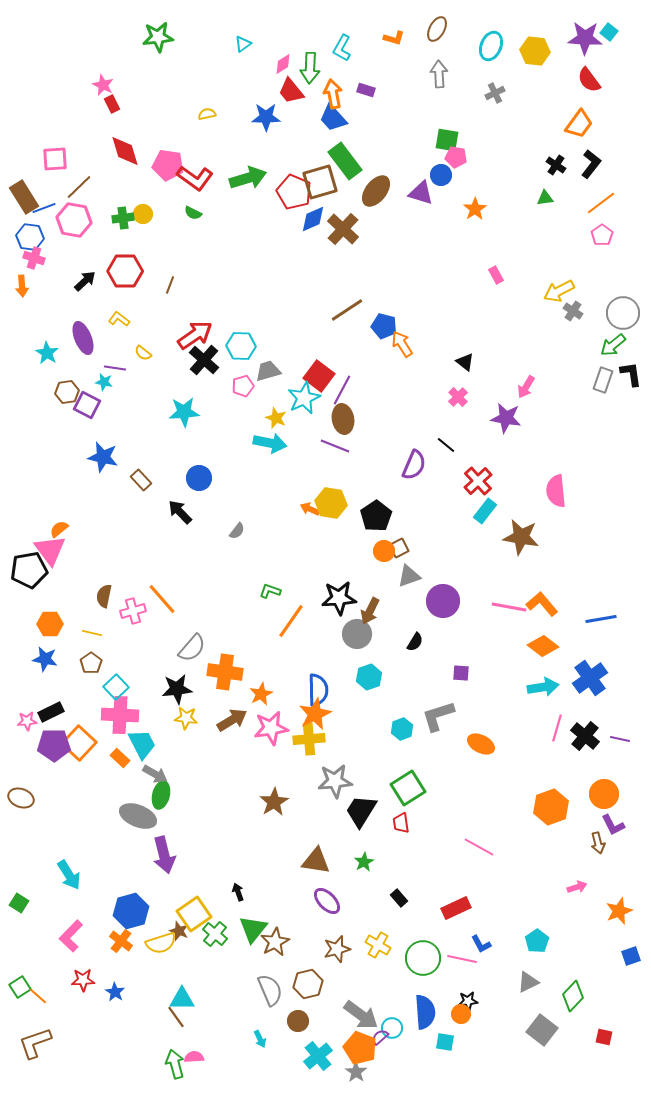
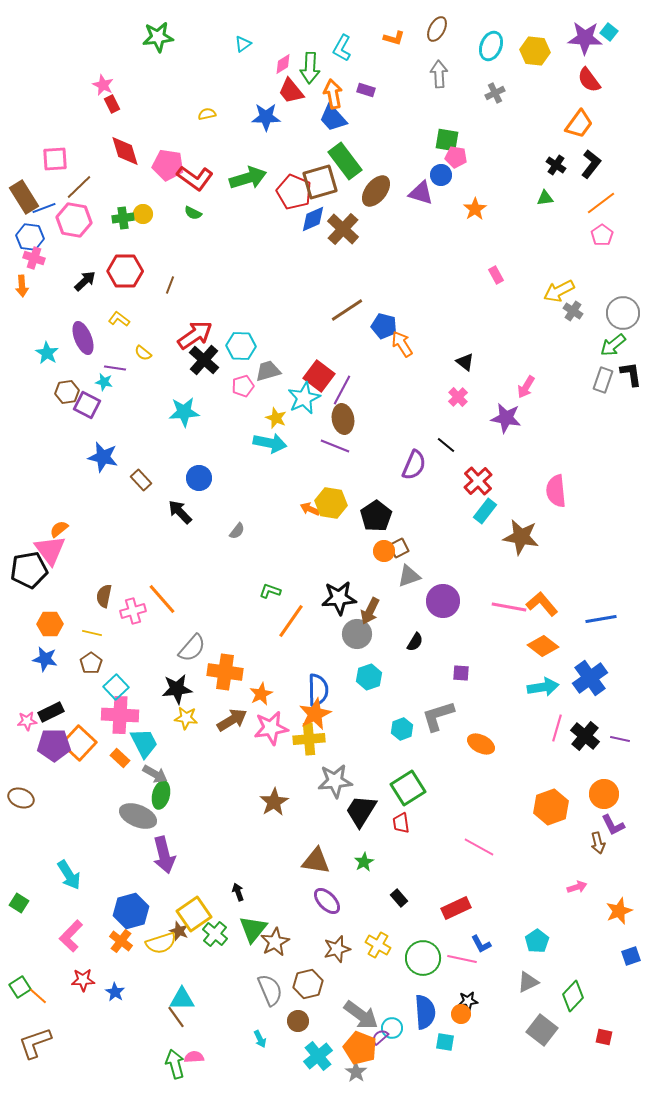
cyan trapezoid at (142, 744): moved 2 px right, 1 px up
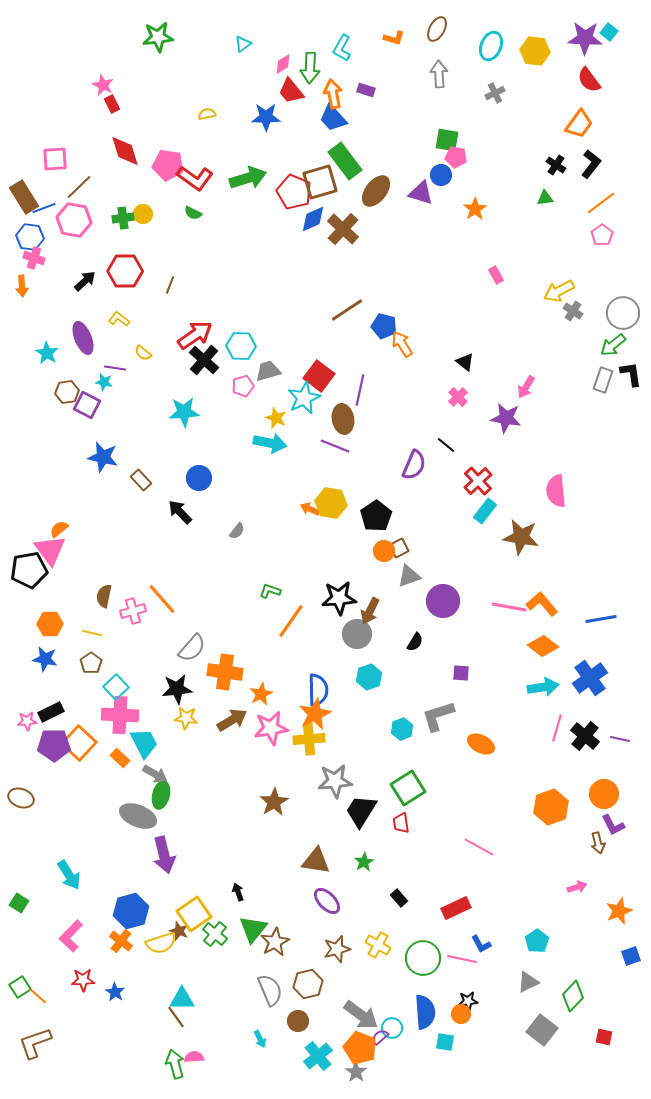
purple line at (342, 390): moved 18 px right; rotated 16 degrees counterclockwise
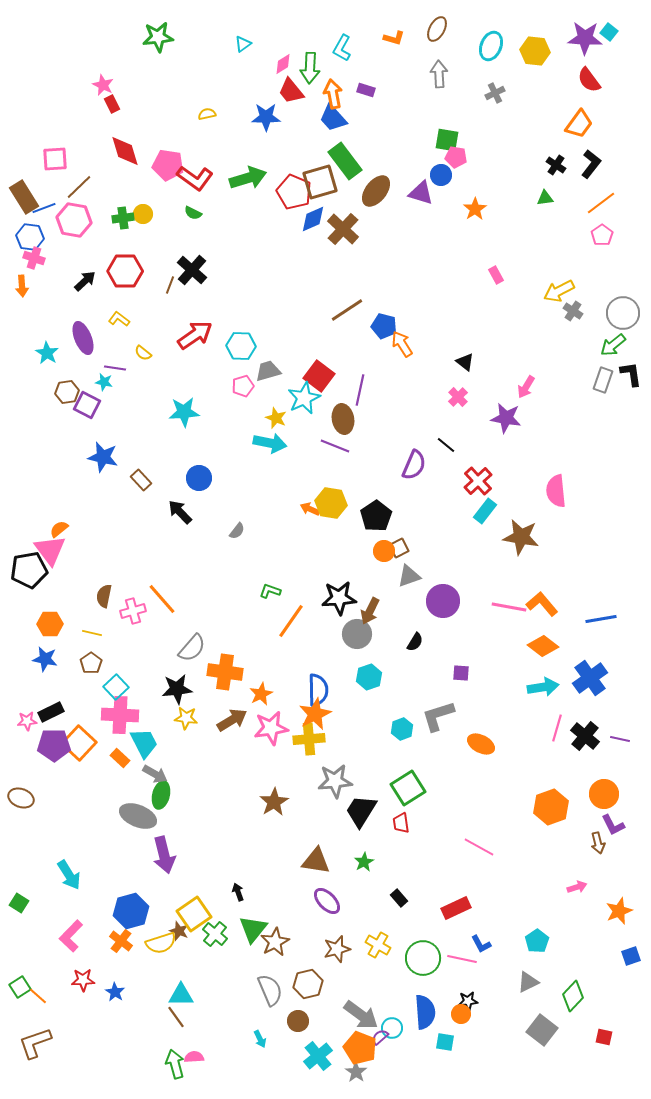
black cross at (204, 360): moved 12 px left, 90 px up
cyan triangle at (182, 999): moved 1 px left, 4 px up
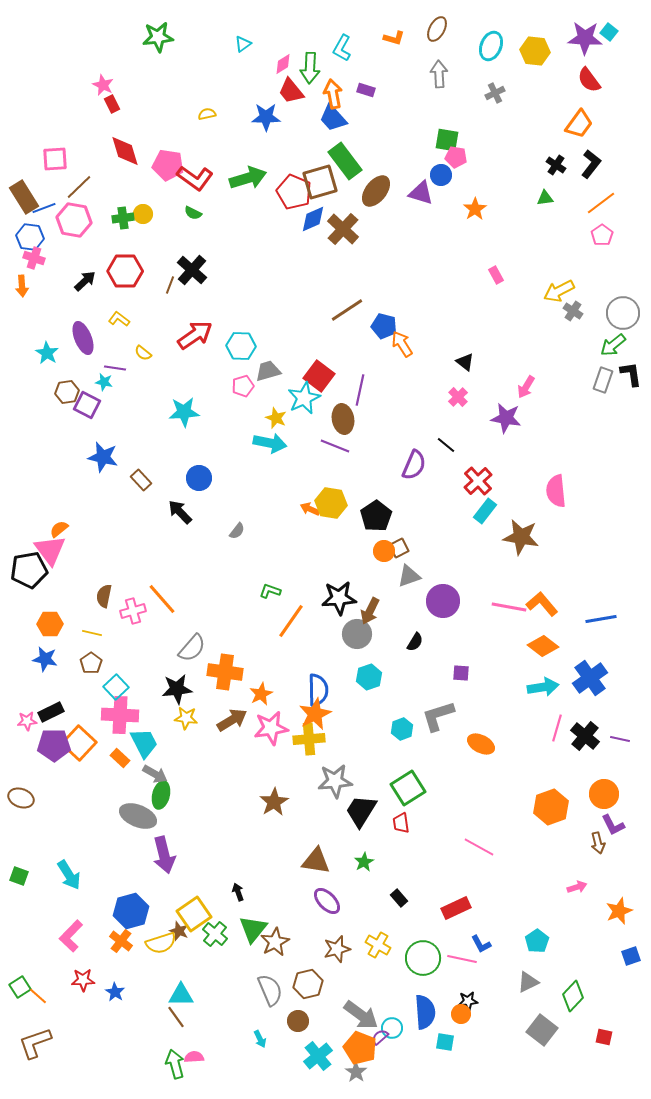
green square at (19, 903): moved 27 px up; rotated 12 degrees counterclockwise
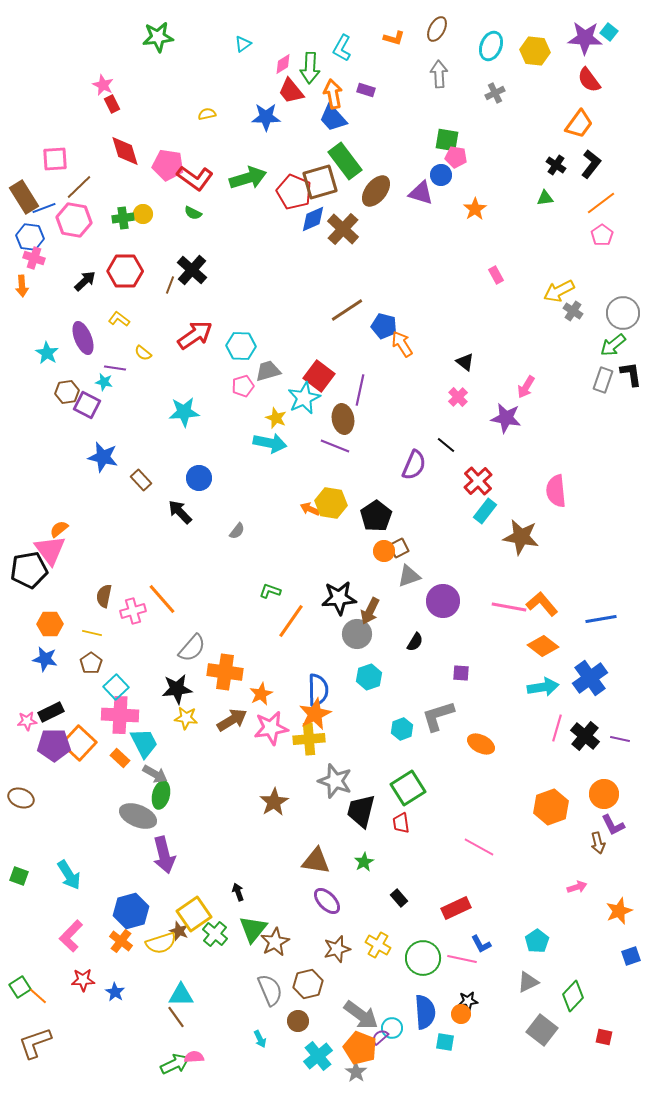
gray star at (335, 781): rotated 24 degrees clockwise
black trapezoid at (361, 811): rotated 18 degrees counterclockwise
green arrow at (175, 1064): rotated 80 degrees clockwise
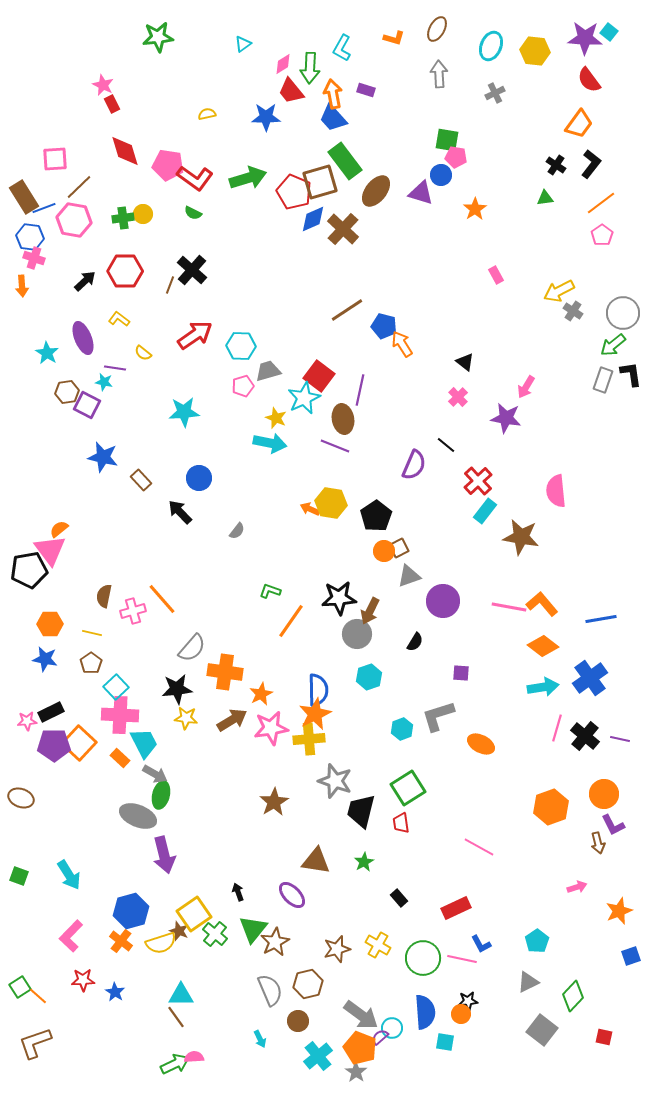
purple ellipse at (327, 901): moved 35 px left, 6 px up
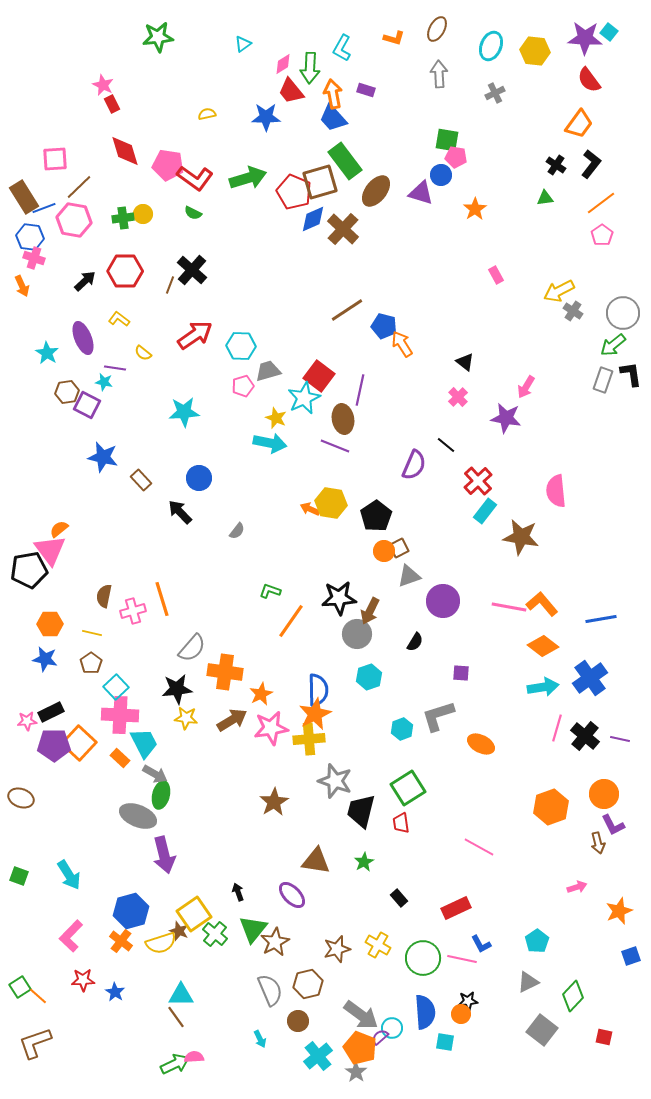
orange arrow at (22, 286): rotated 20 degrees counterclockwise
orange line at (162, 599): rotated 24 degrees clockwise
